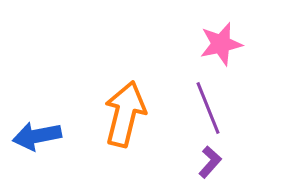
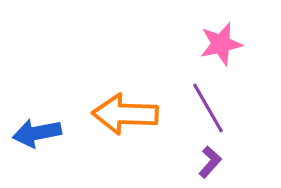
purple line: rotated 8 degrees counterclockwise
orange arrow: rotated 102 degrees counterclockwise
blue arrow: moved 3 px up
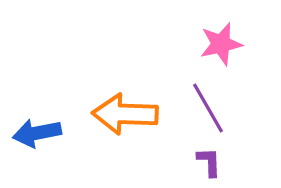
purple L-shape: moved 1 px left; rotated 44 degrees counterclockwise
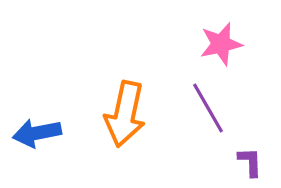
orange arrow: rotated 80 degrees counterclockwise
purple L-shape: moved 41 px right
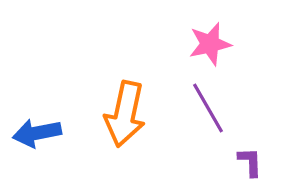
pink star: moved 11 px left
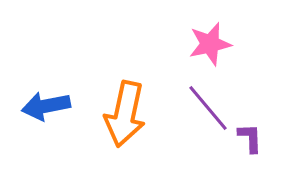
purple line: rotated 10 degrees counterclockwise
blue arrow: moved 9 px right, 27 px up
purple L-shape: moved 24 px up
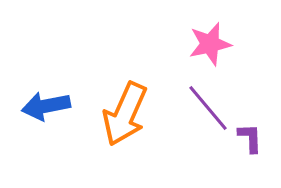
orange arrow: rotated 12 degrees clockwise
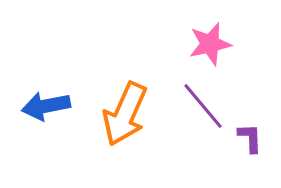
purple line: moved 5 px left, 2 px up
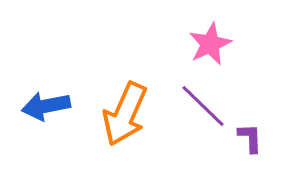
pink star: rotated 12 degrees counterclockwise
purple line: rotated 6 degrees counterclockwise
